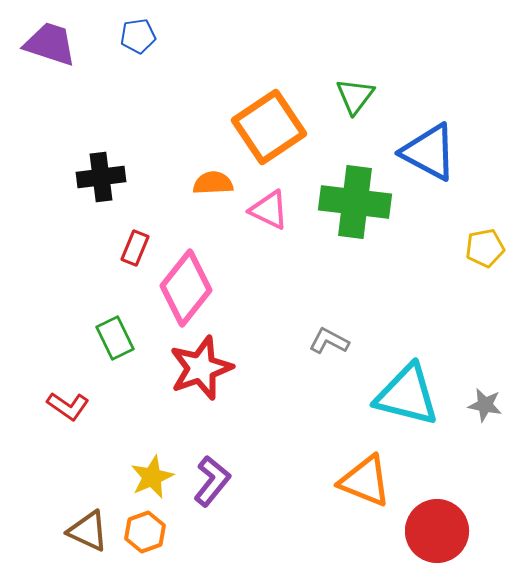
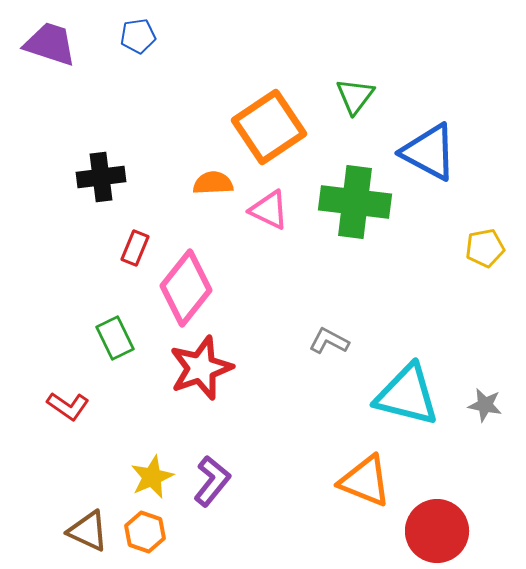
orange hexagon: rotated 21 degrees counterclockwise
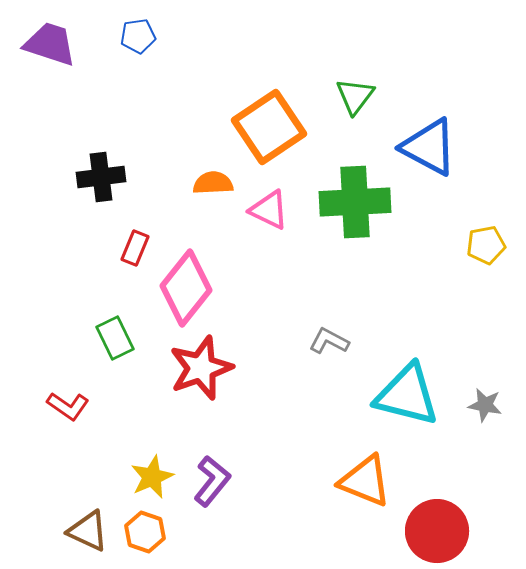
blue triangle: moved 5 px up
green cross: rotated 10 degrees counterclockwise
yellow pentagon: moved 1 px right, 3 px up
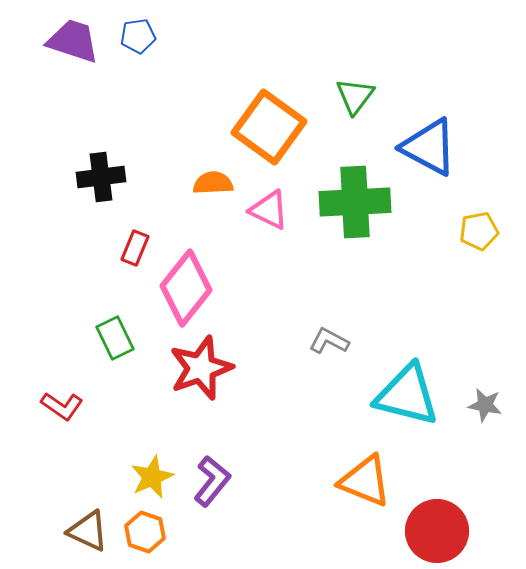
purple trapezoid: moved 23 px right, 3 px up
orange square: rotated 20 degrees counterclockwise
yellow pentagon: moved 7 px left, 14 px up
red L-shape: moved 6 px left
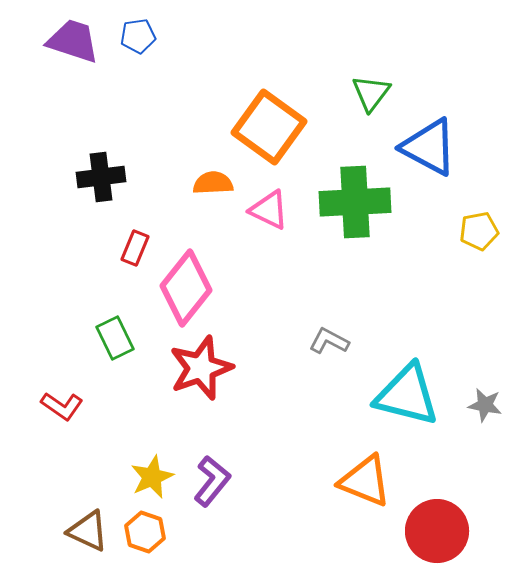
green triangle: moved 16 px right, 3 px up
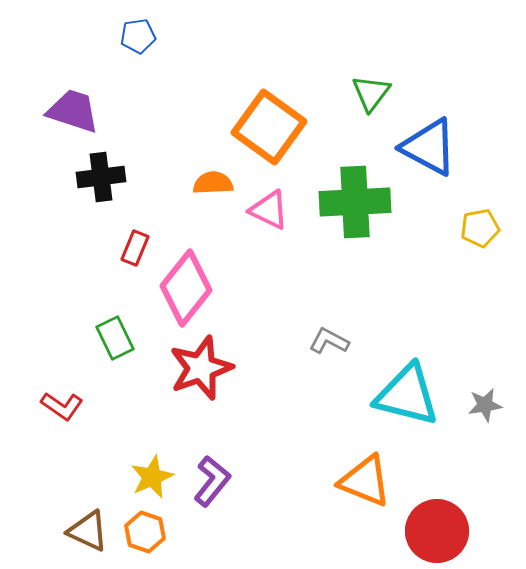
purple trapezoid: moved 70 px down
yellow pentagon: moved 1 px right, 3 px up
gray star: rotated 20 degrees counterclockwise
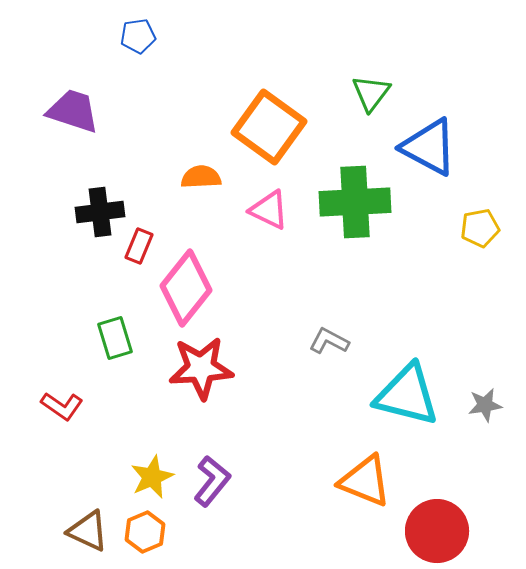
black cross: moved 1 px left, 35 px down
orange semicircle: moved 12 px left, 6 px up
red rectangle: moved 4 px right, 2 px up
green rectangle: rotated 9 degrees clockwise
red star: rotated 16 degrees clockwise
orange hexagon: rotated 18 degrees clockwise
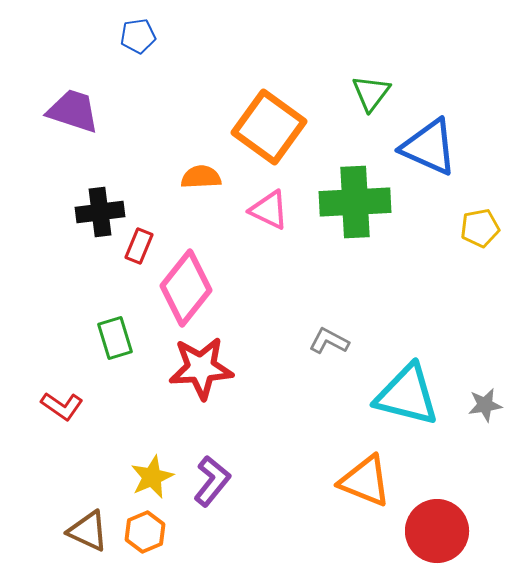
blue triangle: rotated 4 degrees counterclockwise
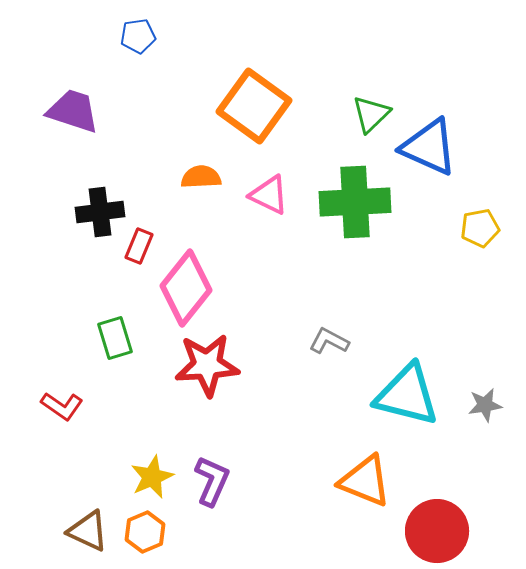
green triangle: moved 21 px down; rotated 9 degrees clockwise
orange square: moved 15 px left, 21 px up
pink triangle: moved 15 px up
red star: moved 6 px right, 3 px up
purple L-shape: rotated 15 degrees counterclockwise
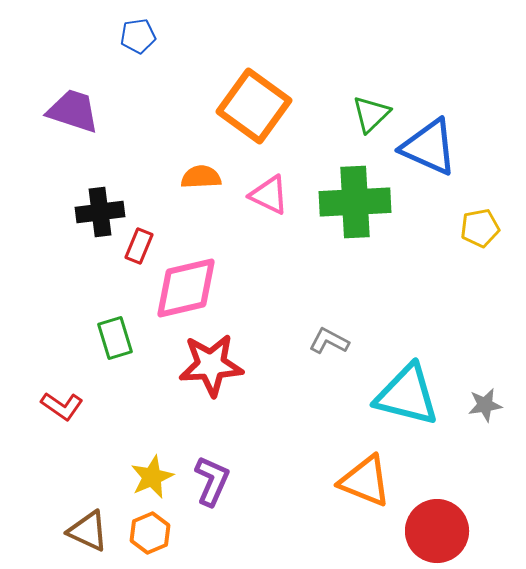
pink diamond: rotated 38 degrees clockwise
red star: moved 4 px right
orange hexagon: moved 5 px right, 1 px down
